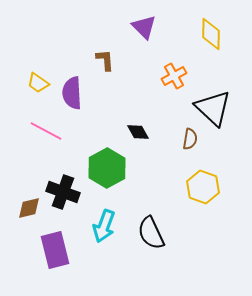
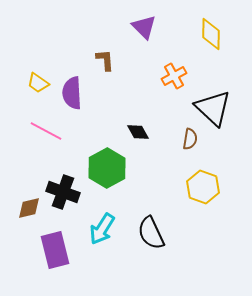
cyan arrow: moved 2 px left, 3 px down; rotated 12 degrees clockwise
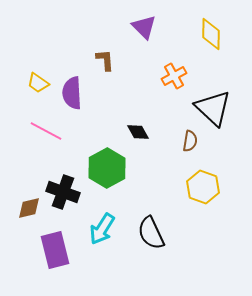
brown semicircle: moved 2 px down
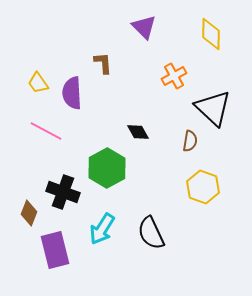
brown L-shape: moved 2 px left, 3 px down
yellow trapezoid: rotated 20 degrees clockwise
brown diamond: moved 5 px down; rotated 55 degrees counterclockwise
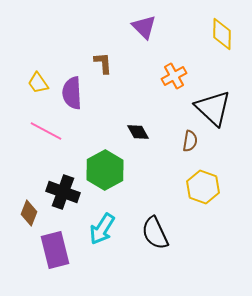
yellow diamond: moved 11 px right
green hexagon: moved 2 px left, 2 px down
black semicircle: moved 4 px right
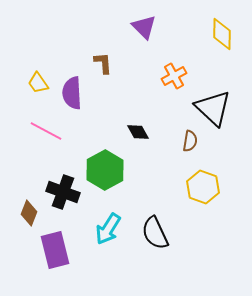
cyan arrow: moved 6 px right
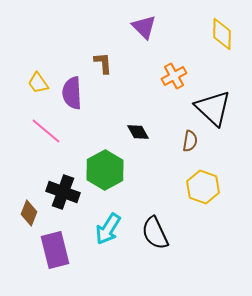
pink line: rotated 12 degrees clockwise
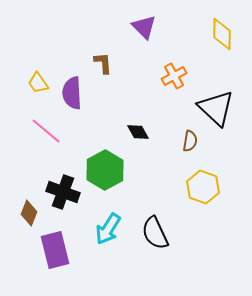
black triangle: moved 3 px right
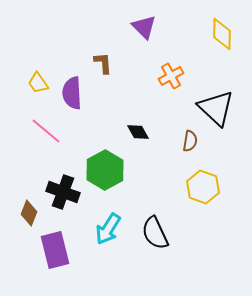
orange cross: moved 3 px left
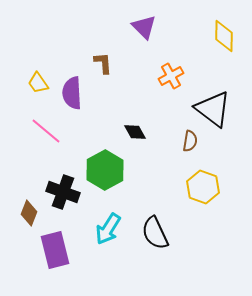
yellow diamond: moved 2 px right, 2 px down
black triangle: moved 3 px left, 1 px down; rotated 6 degrees counterclockwise
black diamond: moved 3 px left
